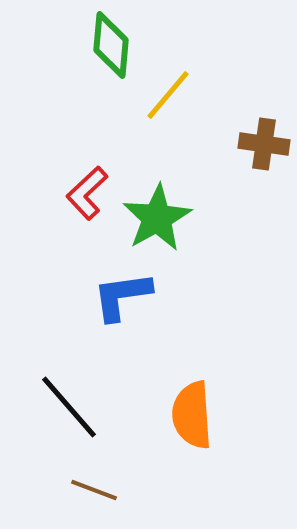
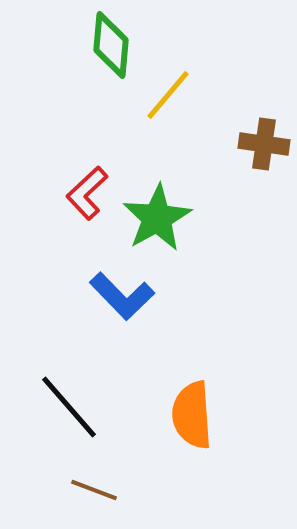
blue L-shape: rotated 126 degrees counterclockwise
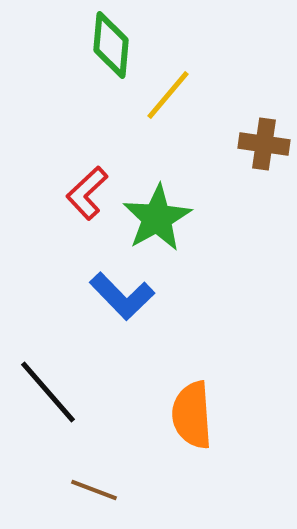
black line: moved 21 px left, 15 px up
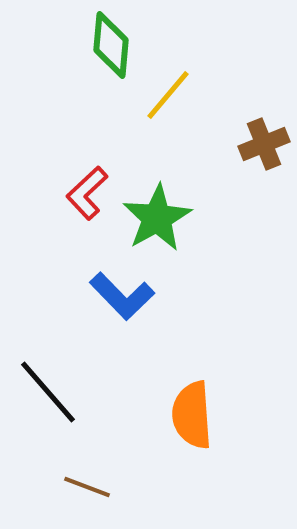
brown cross: rotated 30 degrees counterclockwise
brown line: moved 7 px left, 3 px up
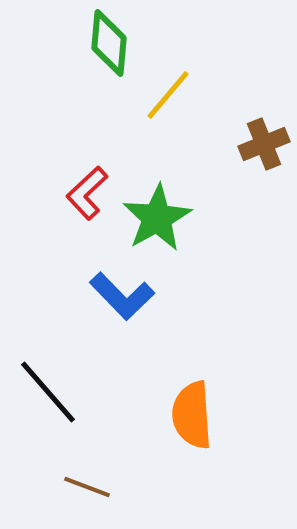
green diamond: moved 2 px left, 2 px up
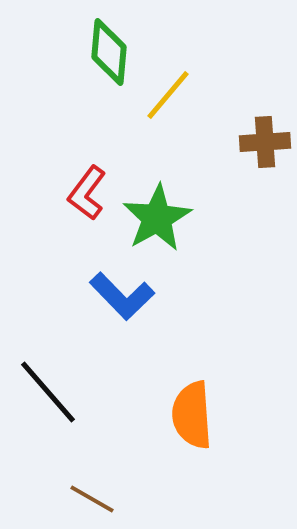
green diamond: moved 9 px down
brown cross: moved 1 px right, 2 px up; rotated 18 degrees clockwise
red L-shape: rotated 10 degrees counterclockwise
brown line: moved 5 px right, 12 px down; rotated 9 degrees clockwise
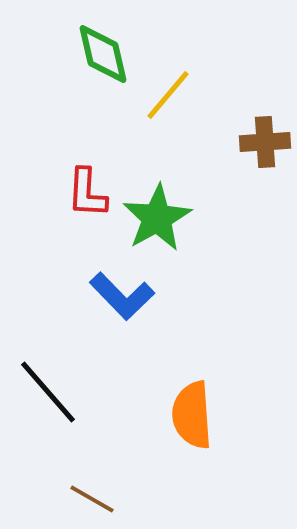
green diamond: moved 6 px left, 2 px down; rotated 18 degrees counterclockwise
red L-shape: rotated 34 degrees counterclockwise
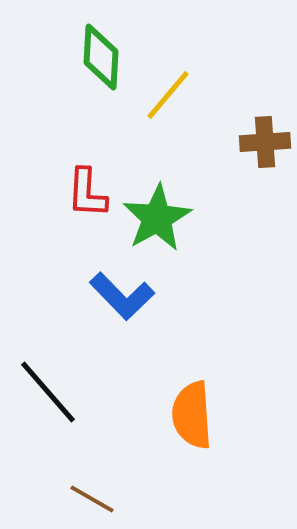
green diamond: moved 2 px left, 3 px down; rotated 16 degrees clockwise
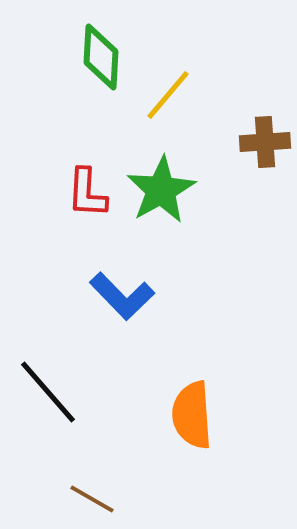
green star: moved 4 px right, 28 px up
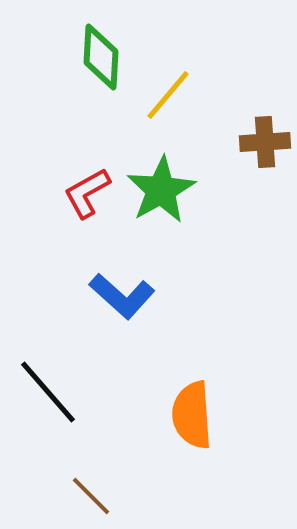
red L-shape: rotated 58 degrees clockwise
blue L-shape: rotated 4 degrees counterclockwise
brown line: moved 1 px left, 3 px up; rotated 15 degrees clockwise
